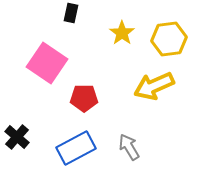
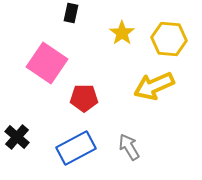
yellow hexagon: rotated 12 degrees clockwise
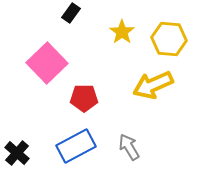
black rectangle: rotated 24 degrees clockwise
yellow star: moved 1 px up
pink square: rotated 12 degrees clockwise
yellow arrow: moved 1 px left, 1 px up
black cross: moved 16 px down
blue rectangle: moved 2 px up
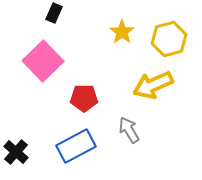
black rectangle: moved 17 px left; rotated 12 degrees counterclockwise
yellow hexagon: rotated 20 degrees counterclockwise
pink square: moved 4 px left, 2 px up
gray arrow: moved 17 px up
black cross: moved 1 px left, 1 px up
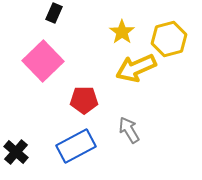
yellow arrow: moved 17 px left, 17 px up
red pentagon: moved 2 px down
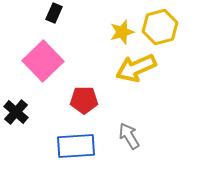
yellow star: rotated 20 degrees clockwise
yellow hexagon: moved 9 px left, 12 px up
gray arrow: moved 6 px down
blue rectangle: rotated 24 degrees clockwise
black cross: moved 40 px up
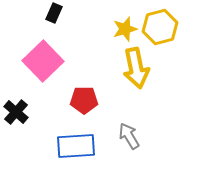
yellow star: moved 3 px right, 3 px up
yellow arrow: rotated 78 degrees counterclockwise
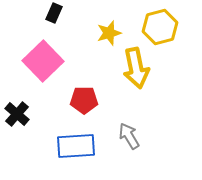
yellow star: moved 16 px left, 4 px down
black cross: moved 1 px right, 2 px down
